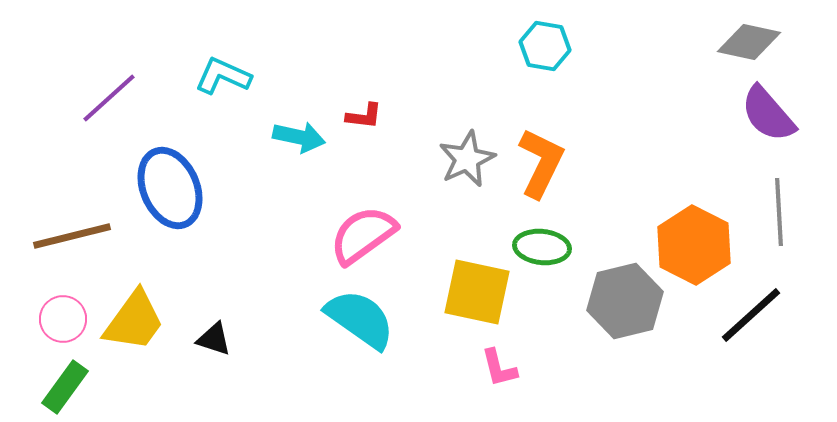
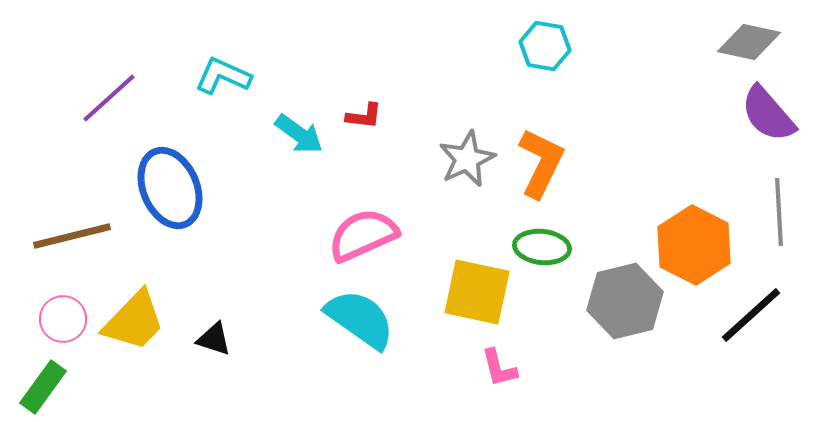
cyan arrow: moved 3 px up; rotated 24 degrees clockwise
pink semicircle: rotated 12 degrees clockwise
yellow trapezoid: rotated 8 degrees clockwise
green rectangle: moved 22 px left
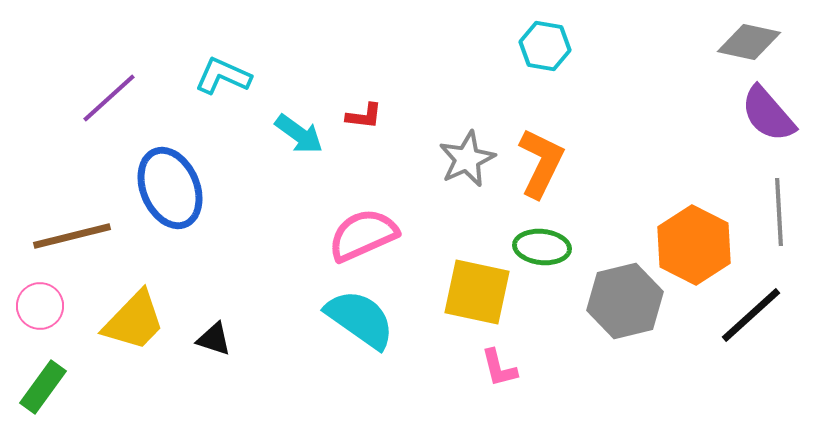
pink circle: moved 23 px left, 13 px up
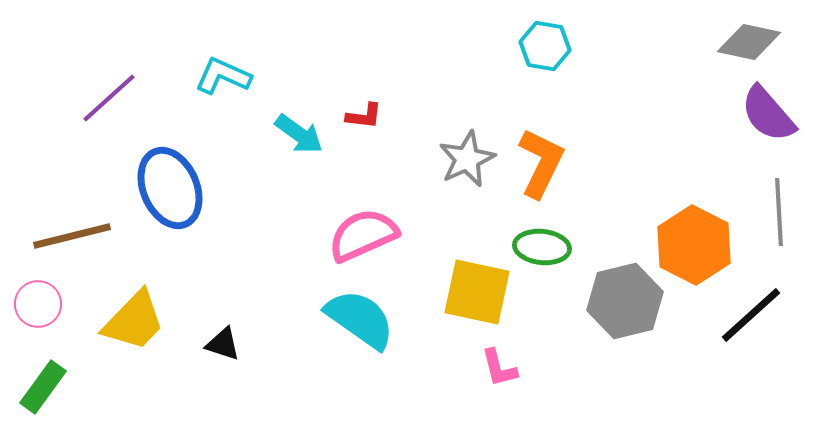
pink circle: moved 2 px left, 2 px up
black triangle: moved 9 px right, 5 px down
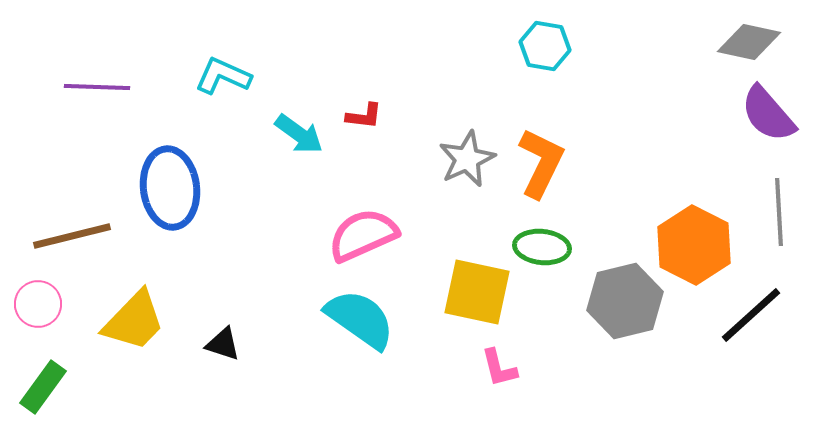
purple line: moved 12 px left, 11 px up; rotated 44 degrees clockwise
blue ellipse: rotated 16 degrees clockwise
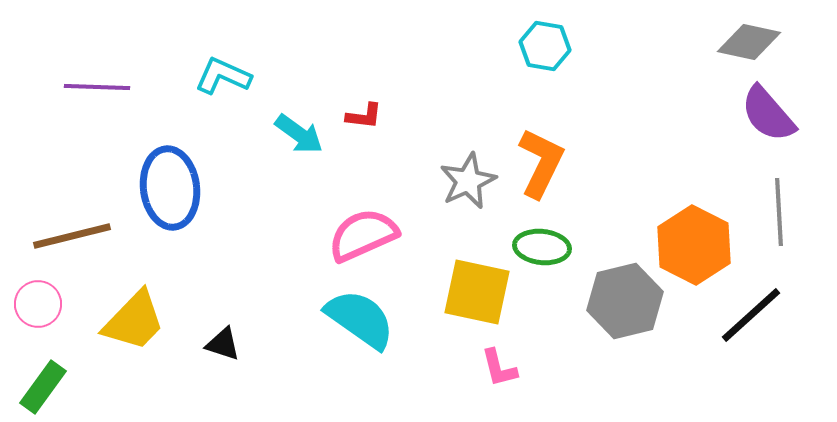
gray star: moved 1 px right, 22 px down
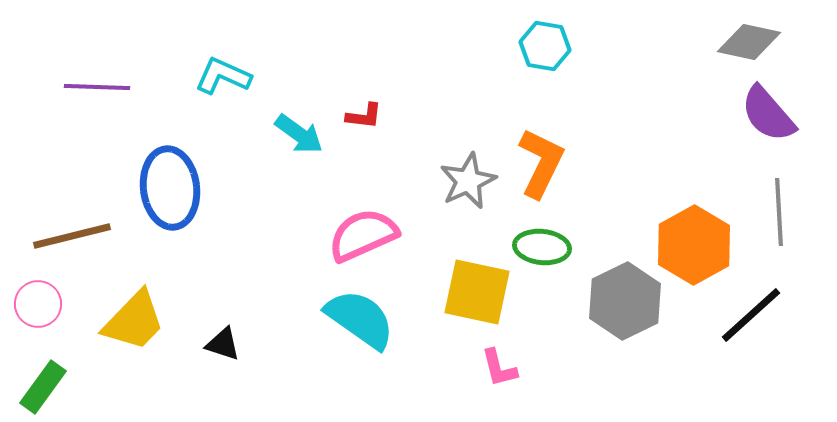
orange hexagon: rotated 4 degrees clockwise
gray hexagon: rotated 12 degrees counterclockwise
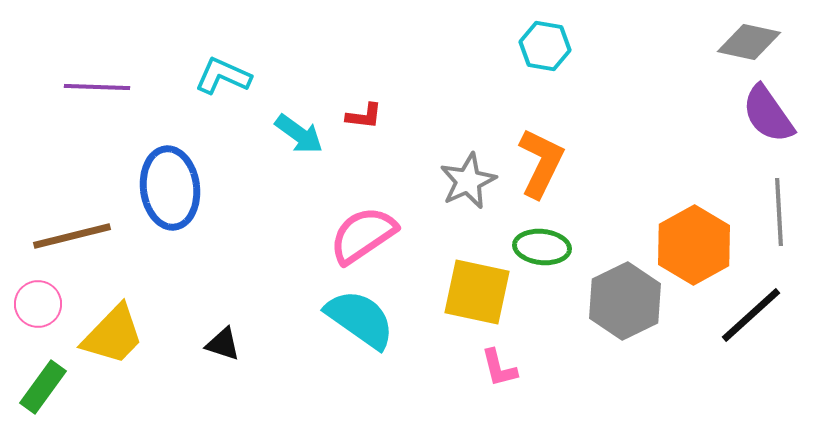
purple semicircle: rotated 6 degrees clockwise
pink semicircle: rotated 10 degrees counterclockwise
yellow trapezoid: moved 21 px left, 14 px down
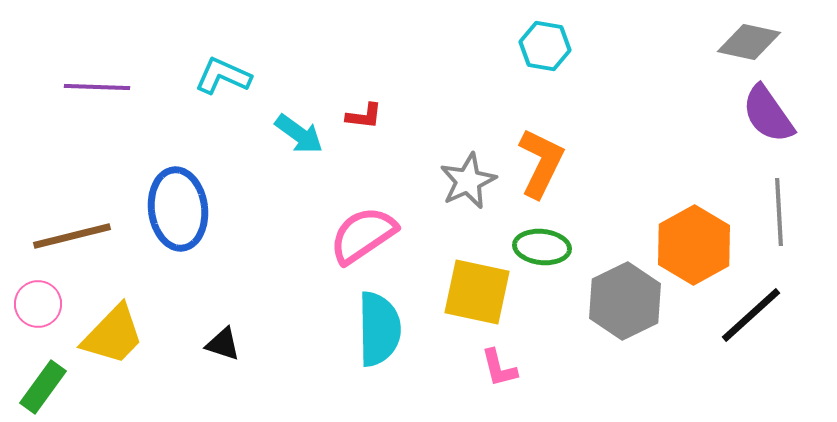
blue ellipse: moved 8 px right, 21 px down
cyan semicircle: moved 19 px right, 10 px down; rotated 54 degrees clockwise
